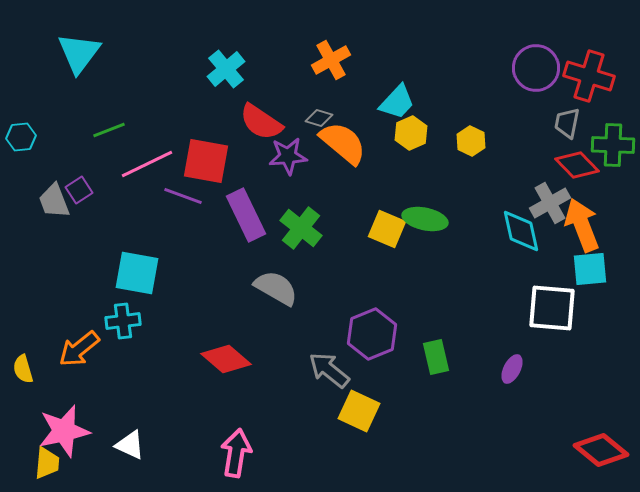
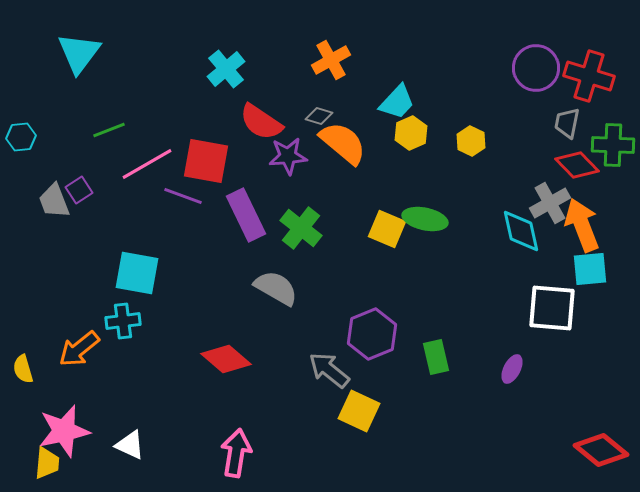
gray diamond at (319, 118): moved 2 px up
pink line at (147, 164): rotated 4 degrees counterclockwise
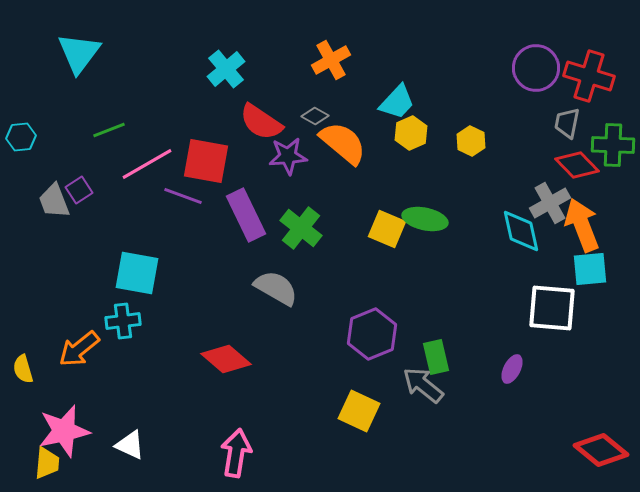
gray diamond at (319, 116): moved 4 px left; rotated 12 degrees clockwise
gray arrow at (329, 370): moved 94 px right, 15 px down
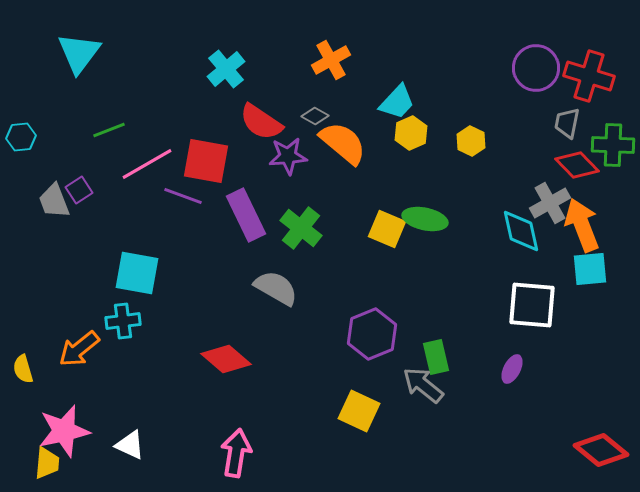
white square at (552, 308): moved 20 px left, 3 px up
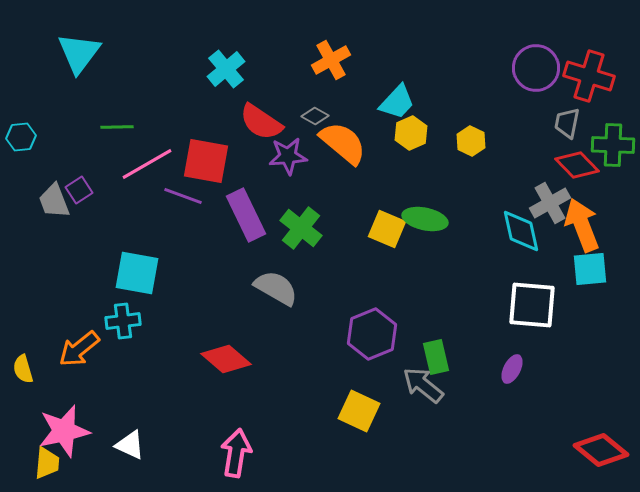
green line at (109, 130): moved 8 px right, 3 px up; rotated 20 degrees clockwise
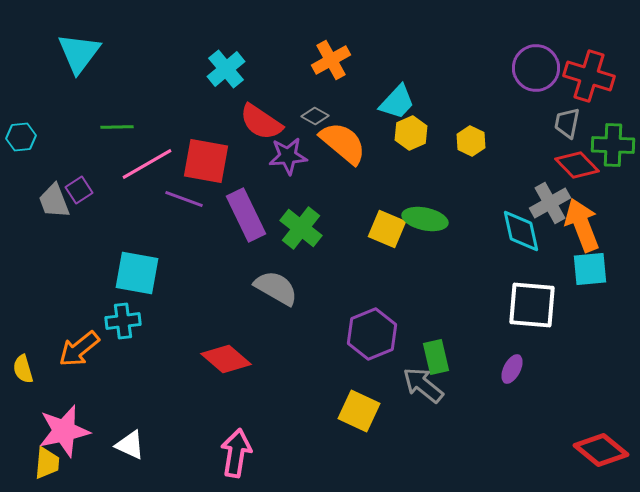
purple line at (183, 196): moved 1 px right, 3 px down
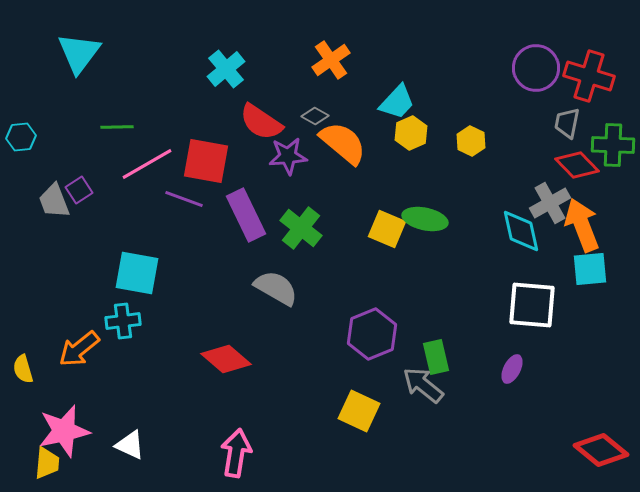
orange cross at (331, 60): rotated 6 degrees counterclockwise
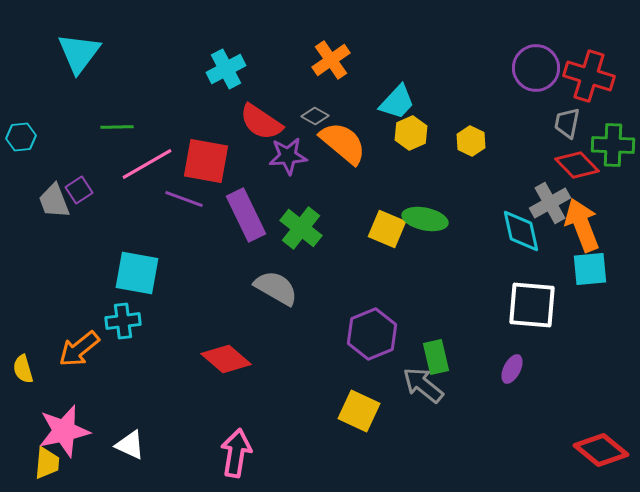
cyan cross at (226, 69): rotated 12 degrees clockwise
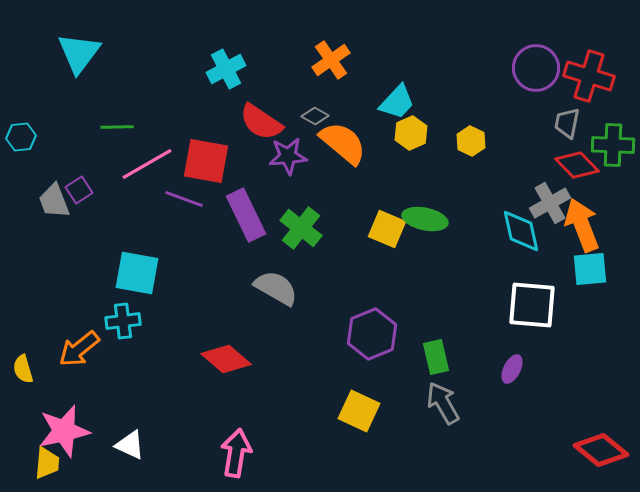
gray arrow at (423, 385): moved 20 px right, 18 px down; rotated 21 degrees clockwise
